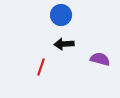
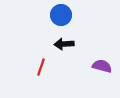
purple semicircle: moved 2 px right, 7 px down
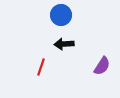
purple semicircle: rotated 108 degrees clockwise
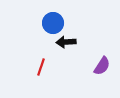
blue circle: moved 8 px left, 8 px down
black arrow: moved 2 px right, 2 px up
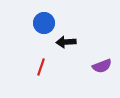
blue circle: moved 9 px left
purple semicircle: rotated 36 degrees clockwise
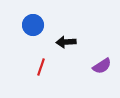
blue circle: moved 11 px left, 2 px down
purple semicircle: rotated 12 degrees counterclockwise
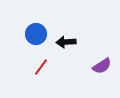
blue circle: moved 3 px right, 9 px down
red line: rotated 18 degrees clockwise
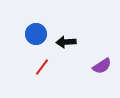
red line: moved 1 px right
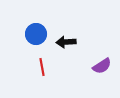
red line: rotated 48 degrees counterclockwise
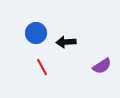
blue circle: moved 1 px up
red line: rotated 18 degrees counterclockwise
